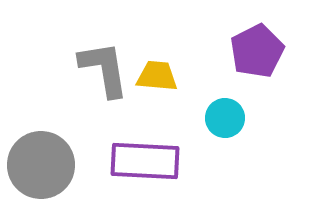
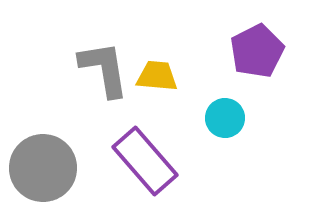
purple rectangle: rotated 46 degrees clockwise
gray circle: moved 2 px right, 3 px down
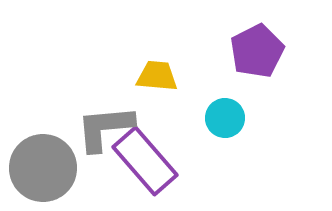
gray L-shape: moved 1 px right, 59 px down; rotated 86 degrees counterclockwise
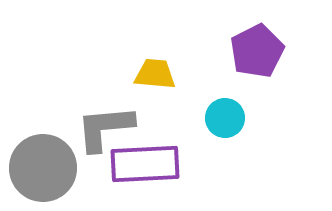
yellow trapezoid: moved 2 px left, 2 px up
purple rectangle: moved 3 px down; rotated 52 degrees counterclockwise
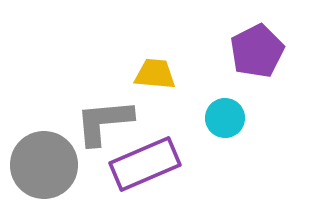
gray L-shape: moved 1 px left, 6 px up
purple rectangle: rotated 20 degrees counterclockwise
gray circle: moved 1 px right, 3 px up
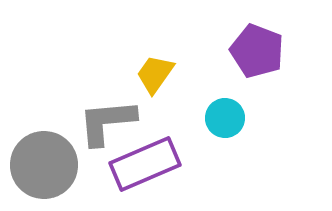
purple pentagon: rotated 24 degrees counterclockwise
yellow trapezoid: rotated 60 degrees counterclockwise
gray L-shape: moved 3 px right
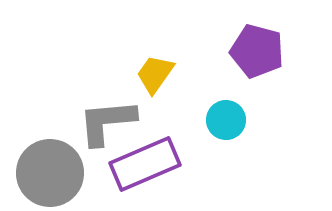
purple pentagon: rotated 6 degrees counterclockwise
cyan circle: moved 1 px right, 2 px down
gray circle: moved 6 px right, 8 px down
